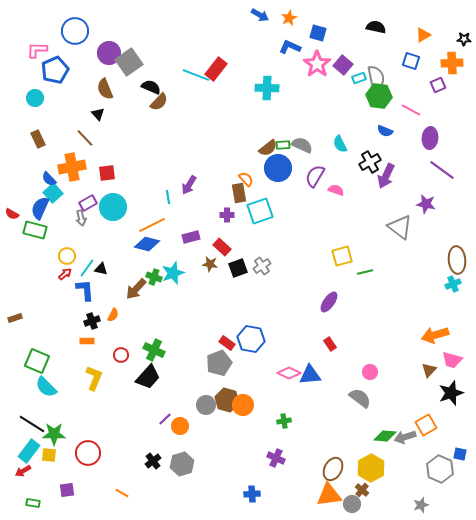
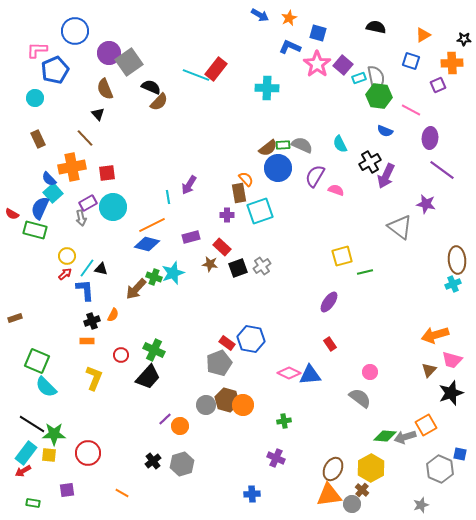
cyan rectangle at (29, 451): moved 3 px left, 2 px down
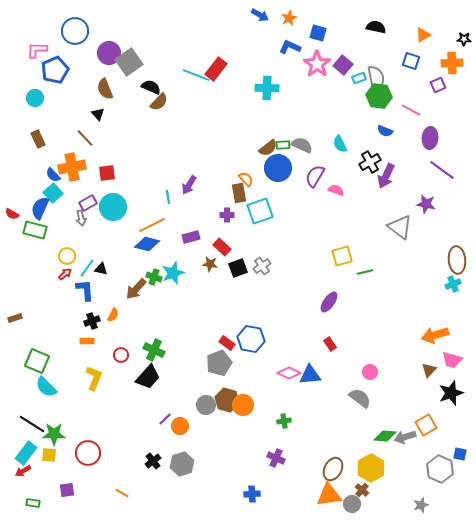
blue semicircle at (49, 179): moved 4 px right, 4 px up
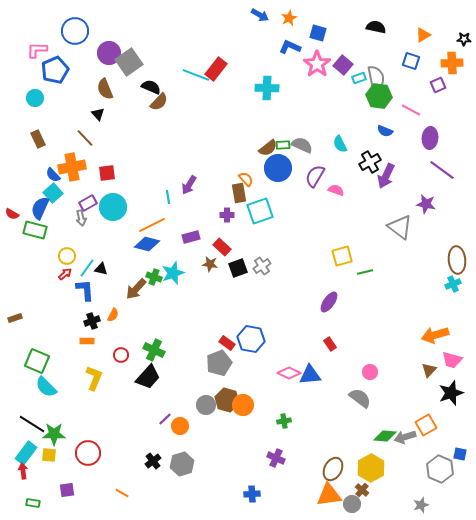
red arrow at (23, 471): rotated 112 degrees clockwise
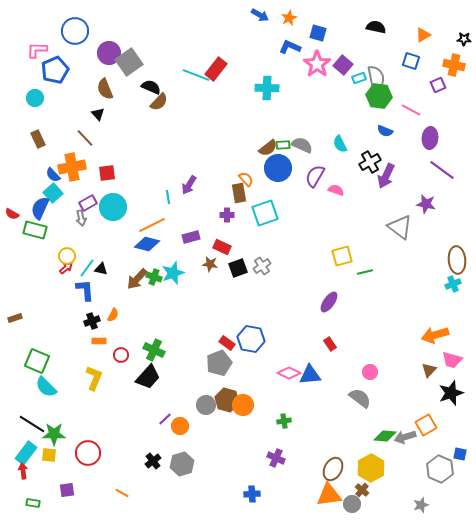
orange cross at (452, 63): moved 2 px right, 2 px down; rotated 15 degrees clockwise
cyan square at (260, 211): moved 5 px right, 2 px down
red rectangle at (222, 247): rotated 18 degrees counterclockwise
red arrow at (65, 274): moved 1 px right, 6 px up
brown arrow at (136, 289): moved 1 px right, 10 px up
orange rectangle at (87, 341): moved 12 px right
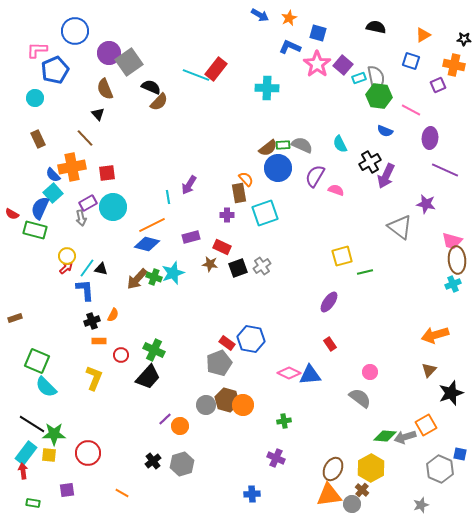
purple line at (442, 170): moved 3 px right; rotated 12 degrees counterclockwise
pink trapezoid at (452, 360): moved 119 px up
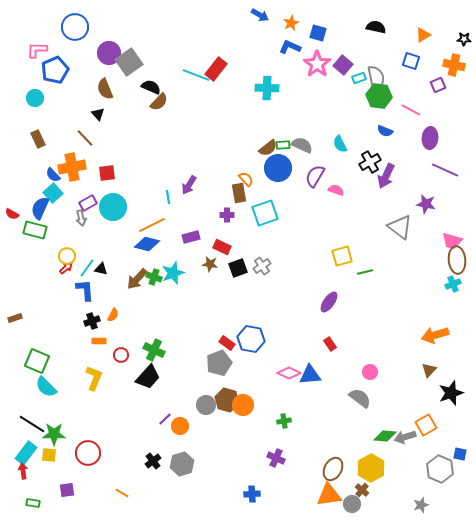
orange star at (289, 18): moved 2 px right, 5 px down
blue circle at (75, 31): moved 4 px up
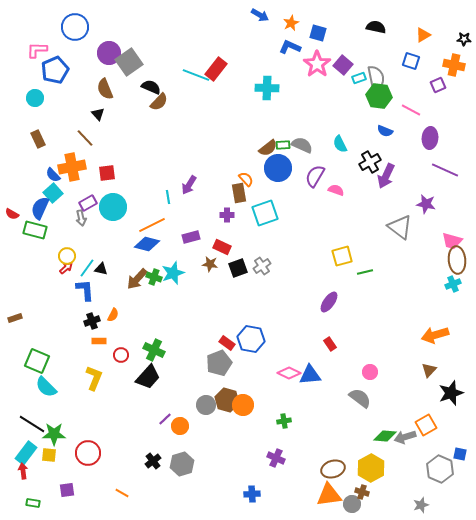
brown ellipse at (333, 469): rotated 45 degrees clockwise
brown cross at (362, 490): moved 2 px down; rotated 24 degrees counterclockwise
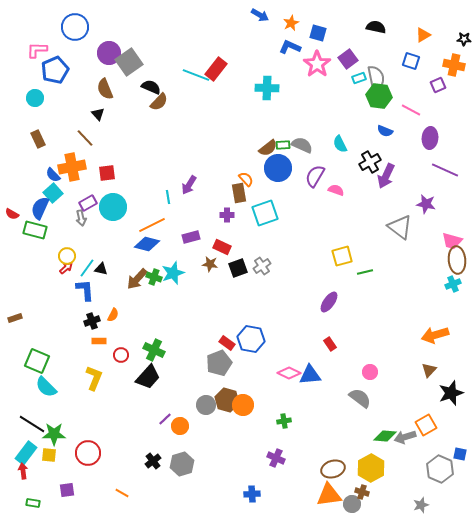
purple square at (343, 65): moved 5 px right, 6 px up; rotated 12 degrees clockwise
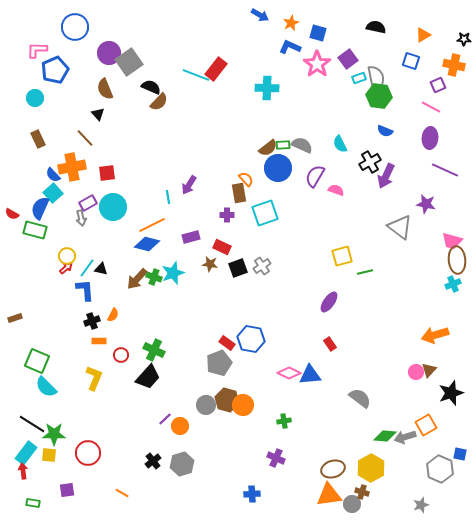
pink line at (411, 110): moved 20 px right, 3 px up
pink circle at (370, 372): moved 46 px right
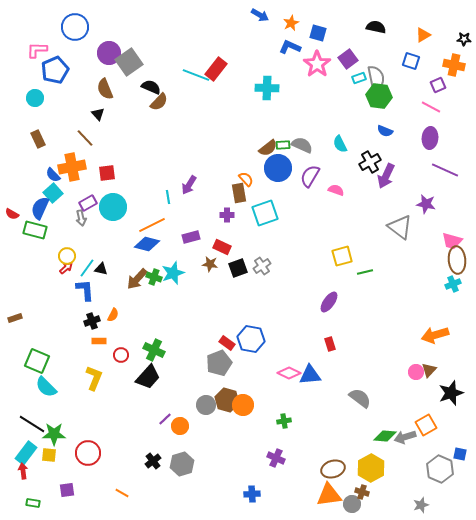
purple semicircle at (315, 176): moved 5 px left
red rectangle at (330, 344): rotated 16 degrees clockwise
